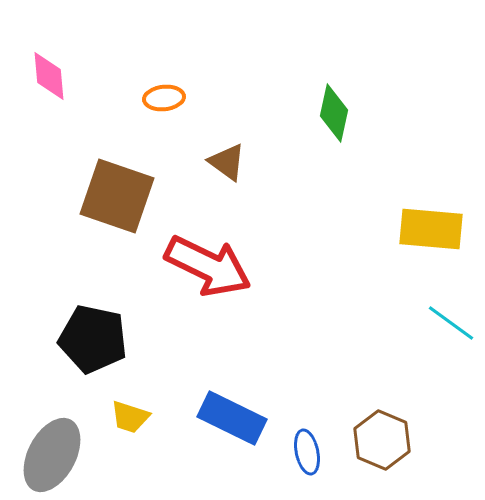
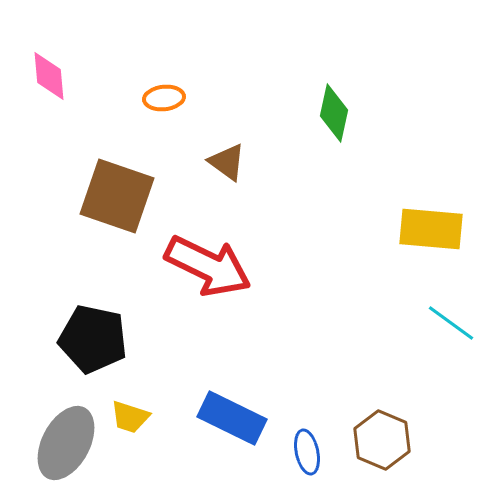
gray ellipse: moved 14 px right, 12 px up
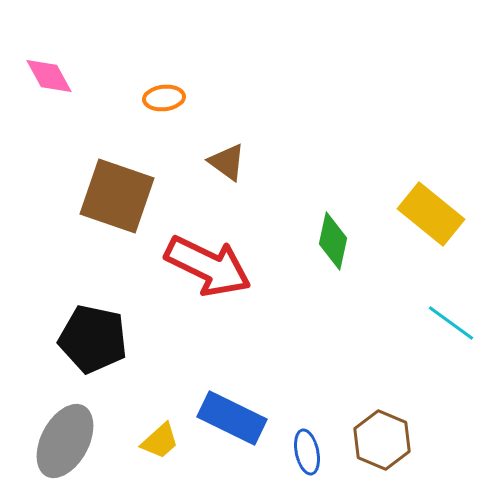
pink diamond: rotated 24 degrees counterclockwise
green diamond: moved 1 px left, 128 px down
yellow rectangle: moved 15 px up; rotated 34 degrees clockwise
yellow trapezoid: moved 30 px right, 24 px down; rotated 60 degrees counterclockwise
gray ellipse: moved 1 px left, 2 px up
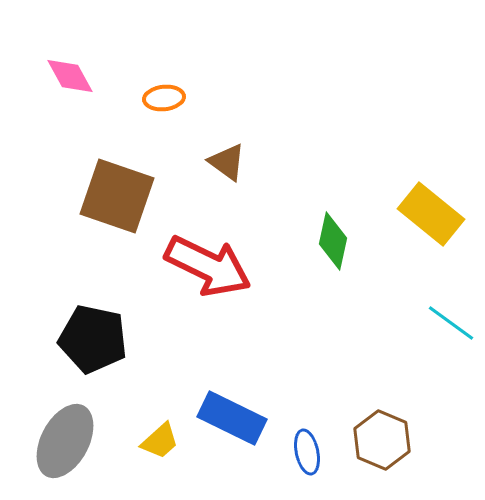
pink diamond: moved 21 px right
